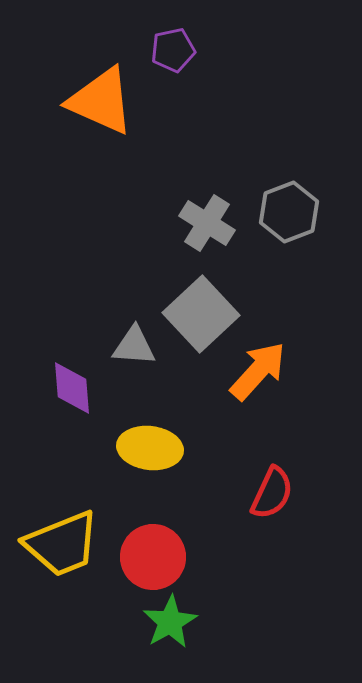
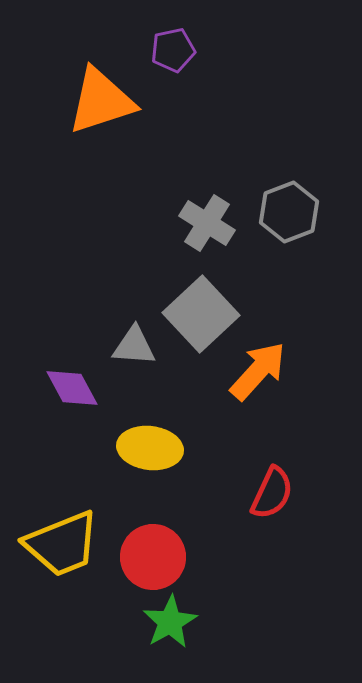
orange triangle: rotated 42 degrees counterclockwise
purple diamond: rotated 24 degrees counterclockwise
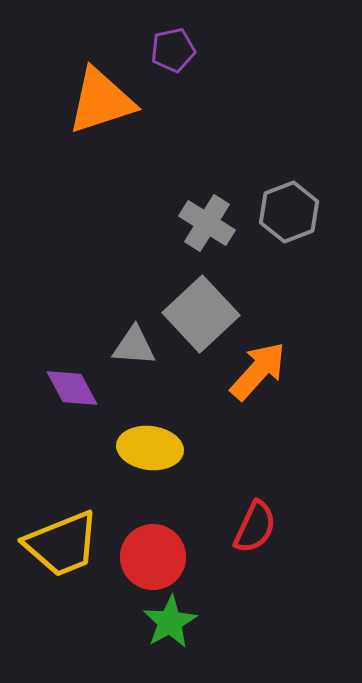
red semicircle: moved 17 px left, 34 px down
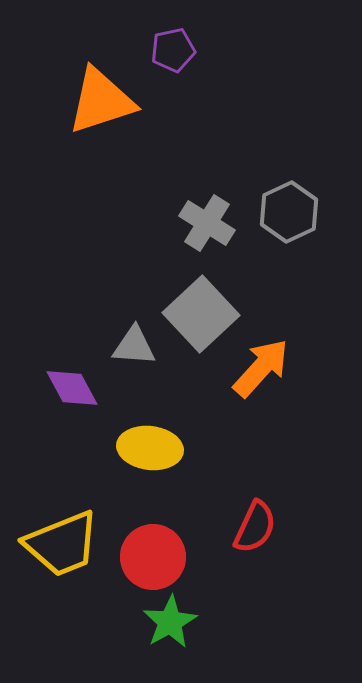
gray hexagon: rotated 4 degrees counterclockwise
orange arrow: moved 3 px right, 3 px up
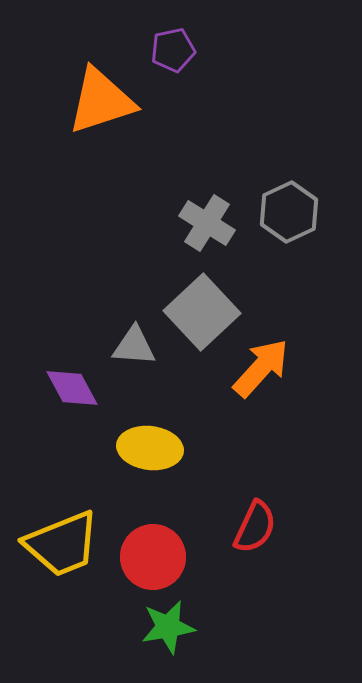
gray square: moved 1 px right, 2 px up
green star: moved 2 px left, 5 px down; rotated 20 degrees clockwise
